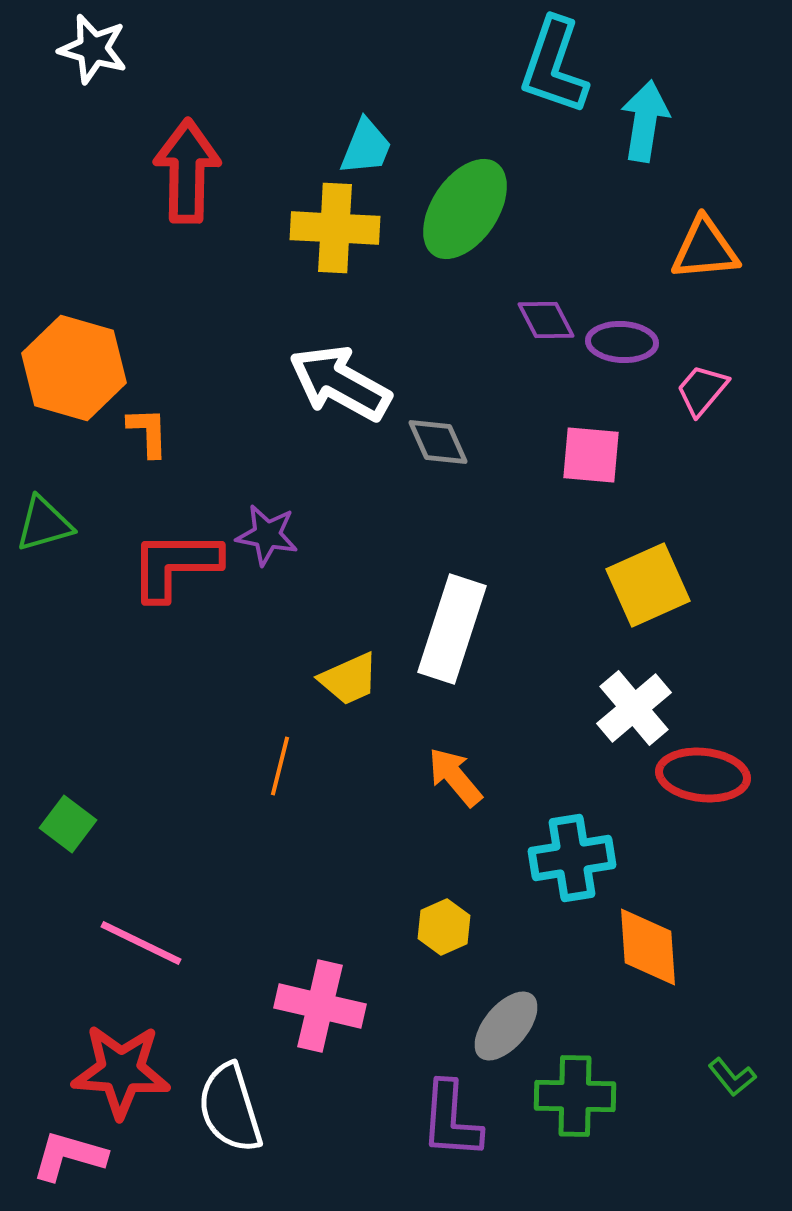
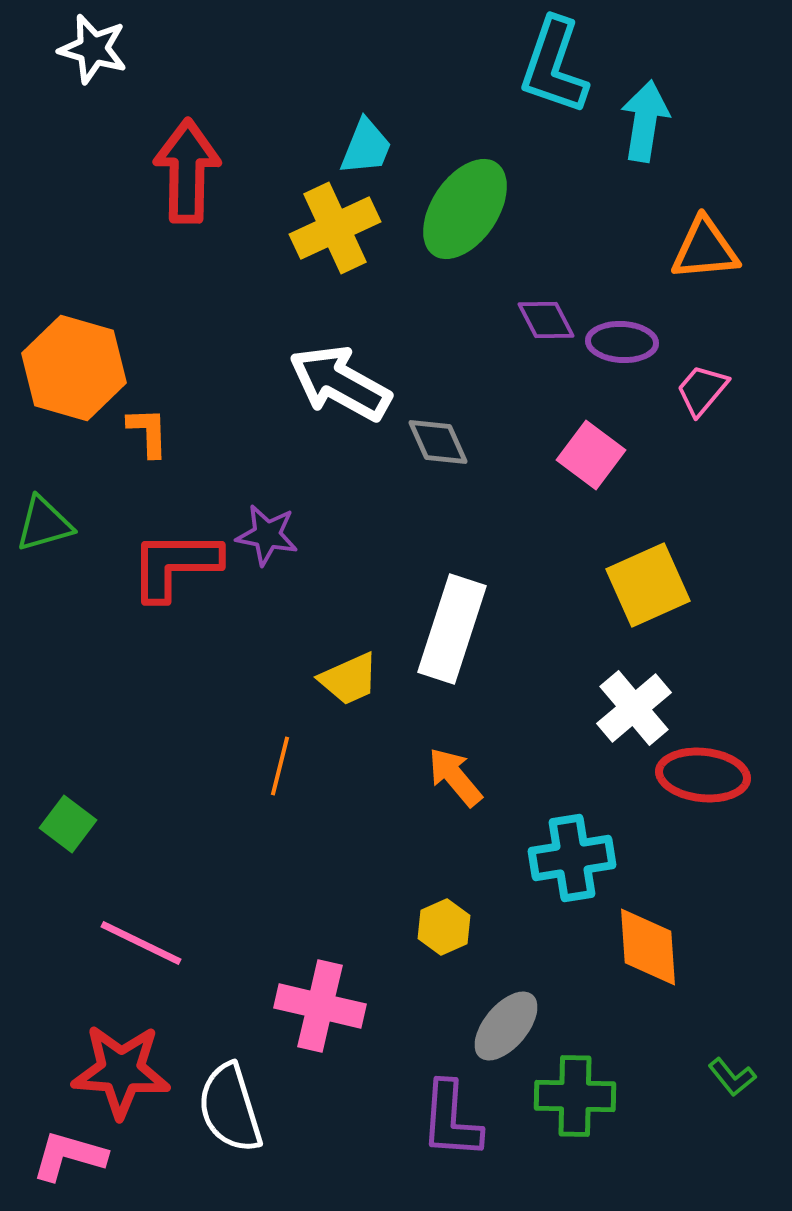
yellow cross: rotated 28 degrees counterclockwise
pink square: rotated 32 degrees clockwise
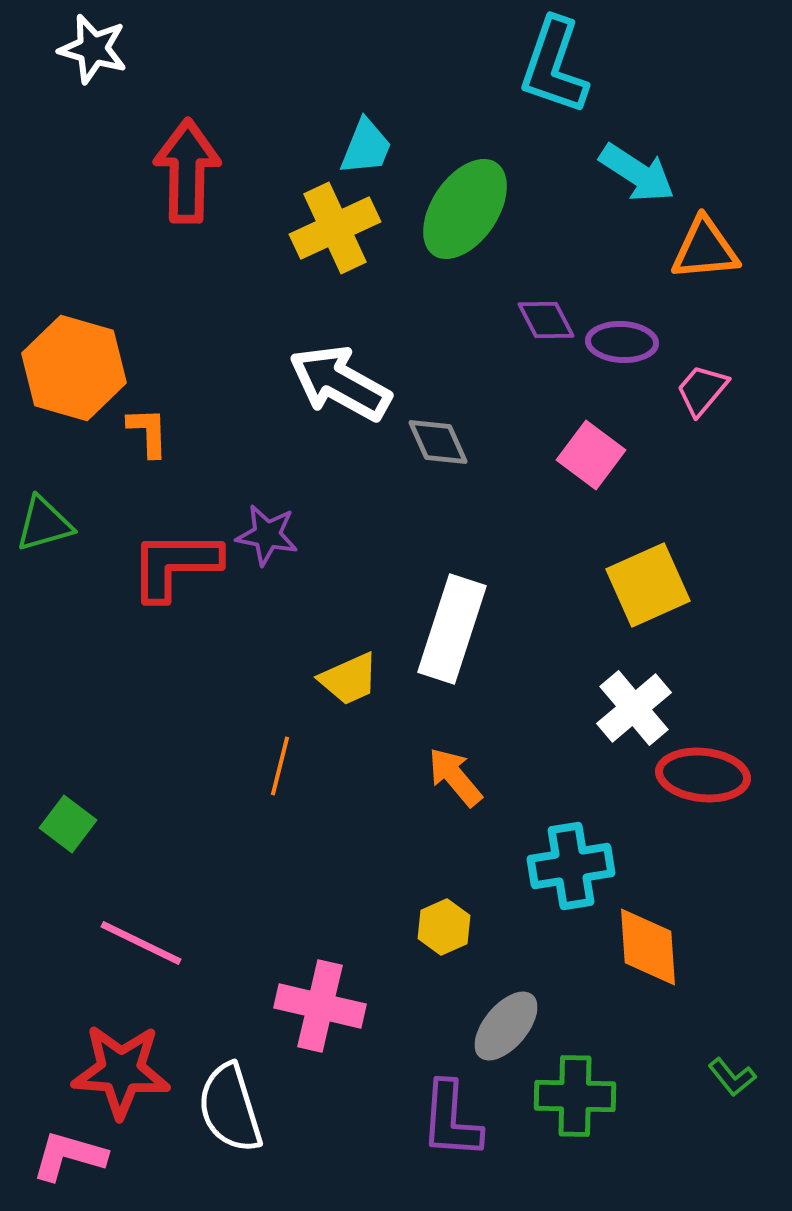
cyan arrow: moved 8 px left, 52 px down; rotated 114 degrees clockwise
cyan cross: moved 1 px left, 8 px down
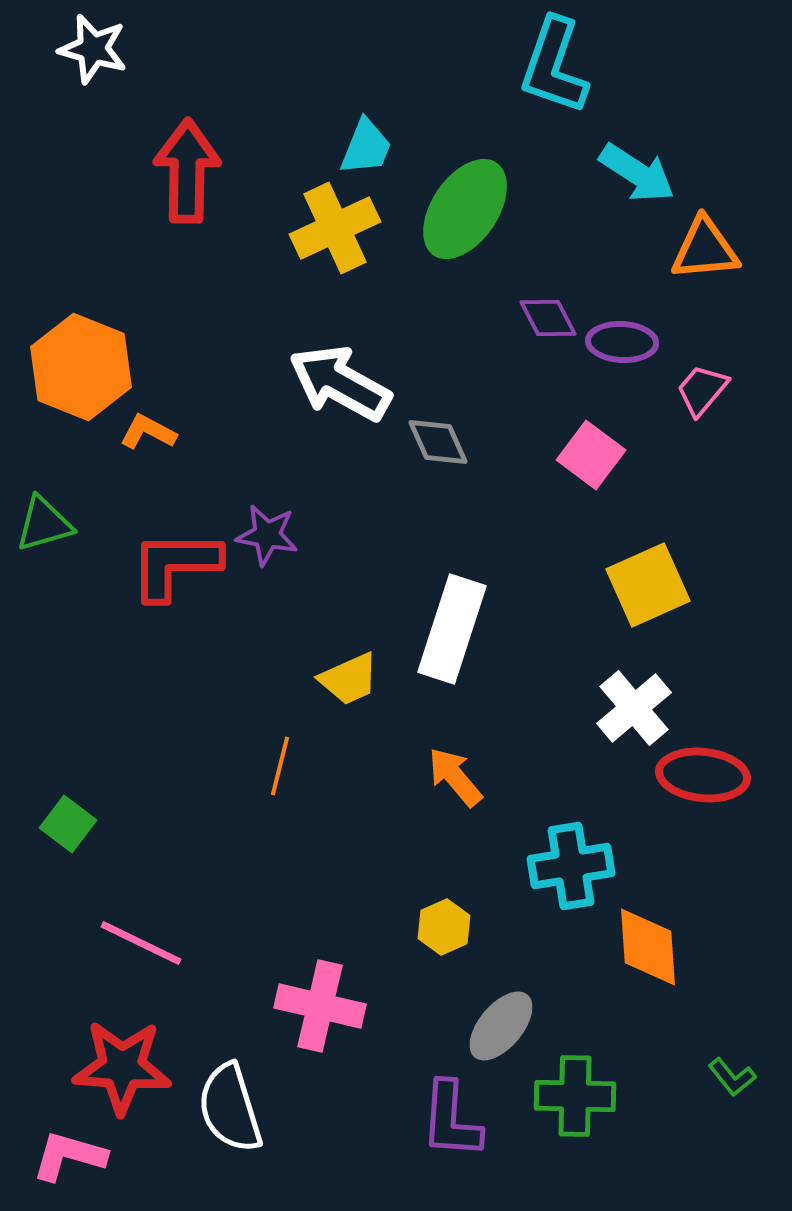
purple diamond: moved 2 px right, 2 px up
orange hexagon: moved 7 px right, 1 px up; rotated 6 degrees clockwise
orange L-shape: rotated 60 degrees counterclockwise
gray ellipse: moved 5 px left
red star: moved 1 px right, 4 px up
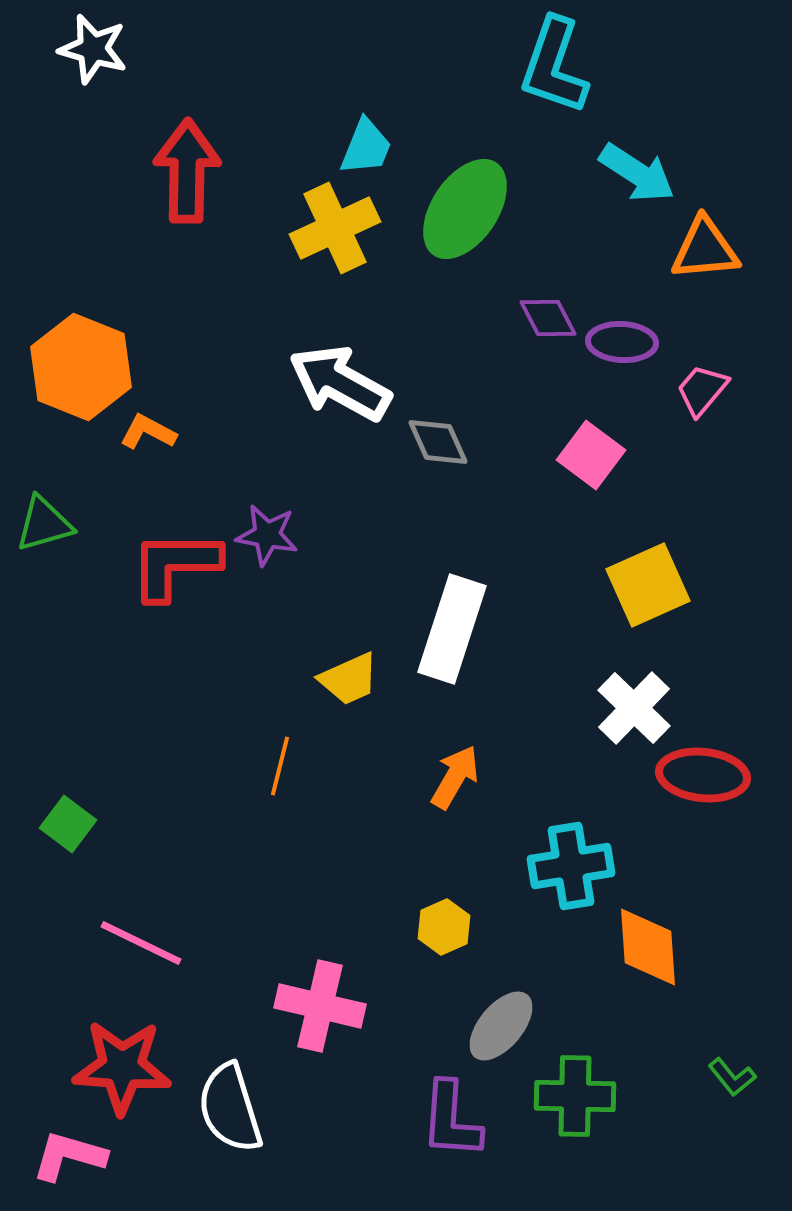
white cross: rotated 6 degrees counterclockwise
orange arrow: rotated 70 degrees clockwise
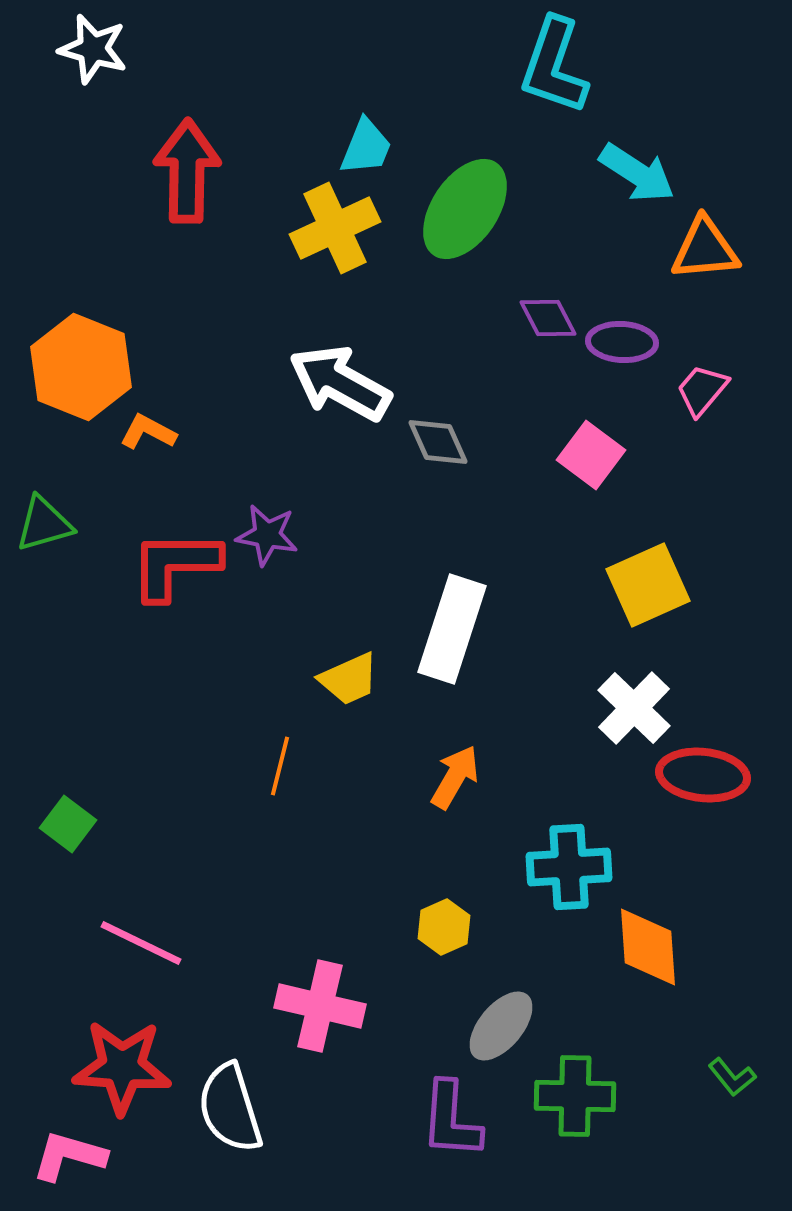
cyan cross: moved 2 px left, 1 px down; rotated 6 degrees clockwise
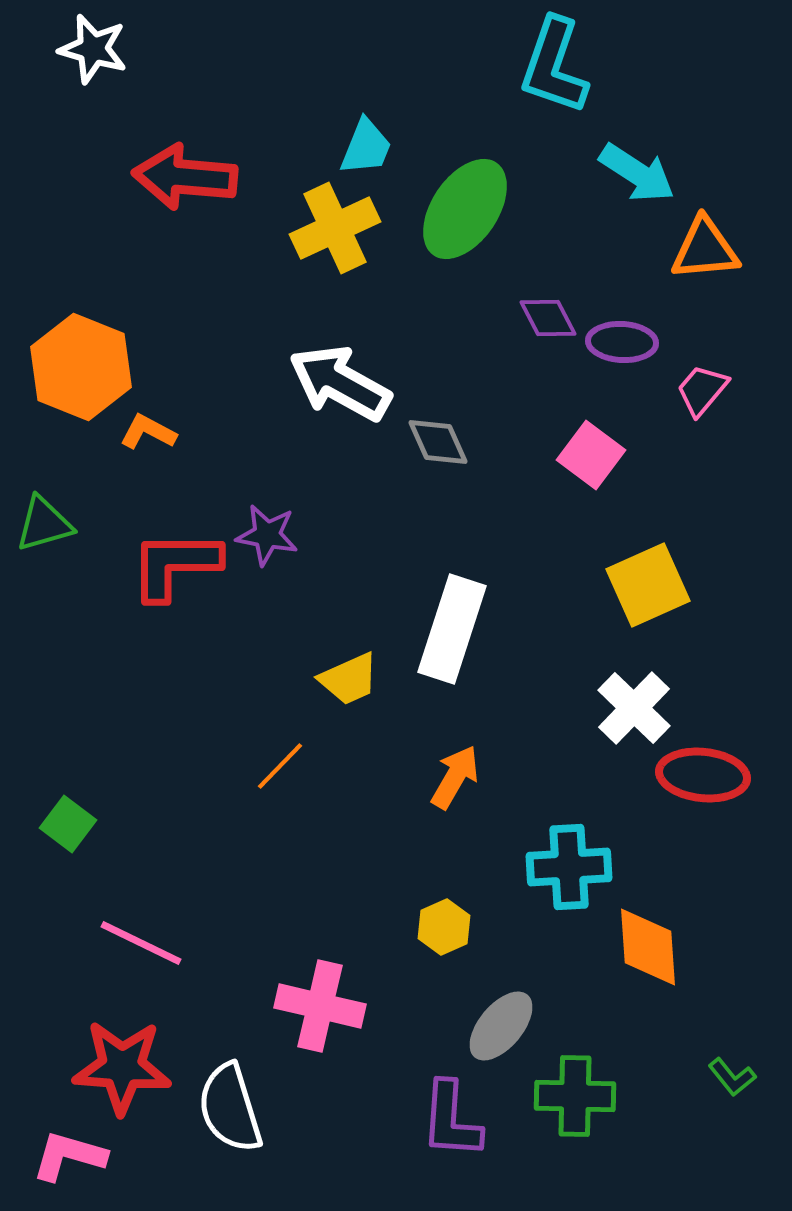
red arrow: moved 2 px left, 6 px down; rotated 86 degrees counterclockwise
orange line: rotated 30 degrees clockwise
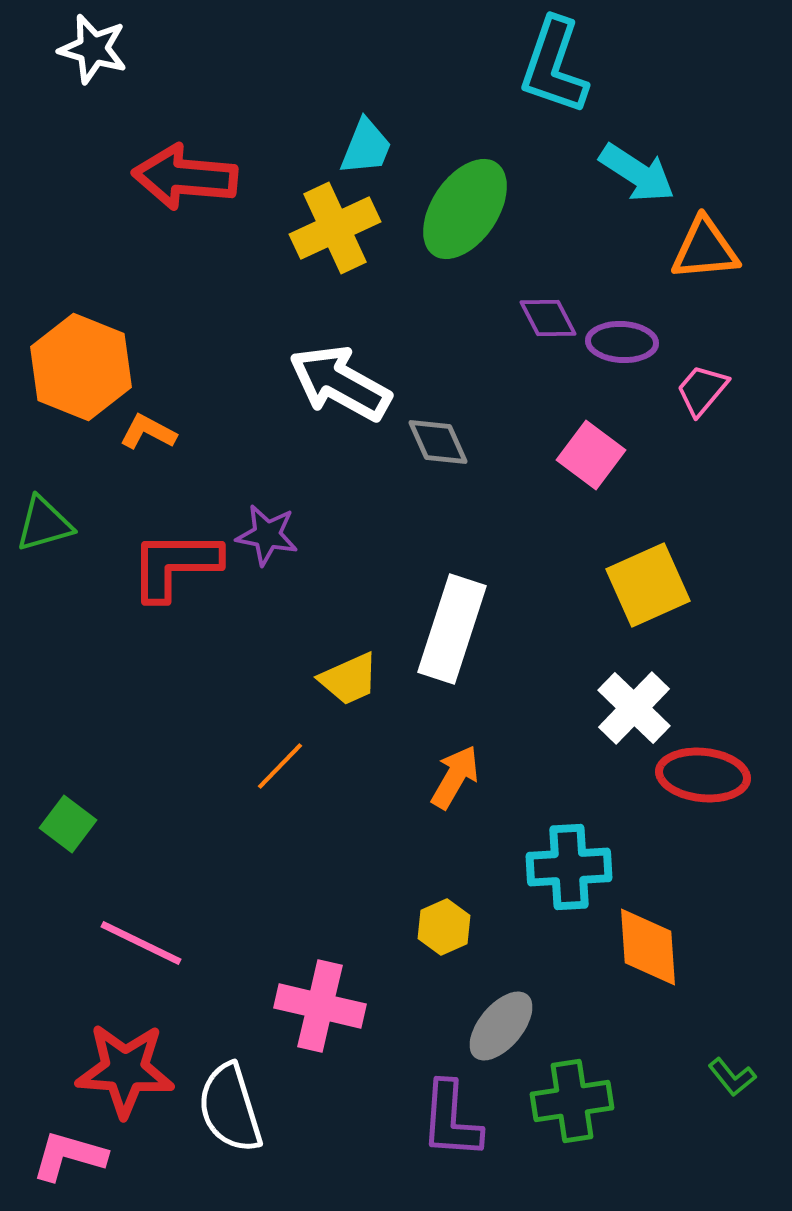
red star: moved 3 px right, 3 px down
green cross: moved 3 px left, 5 px down; rotated 10 degrees counterclockwise
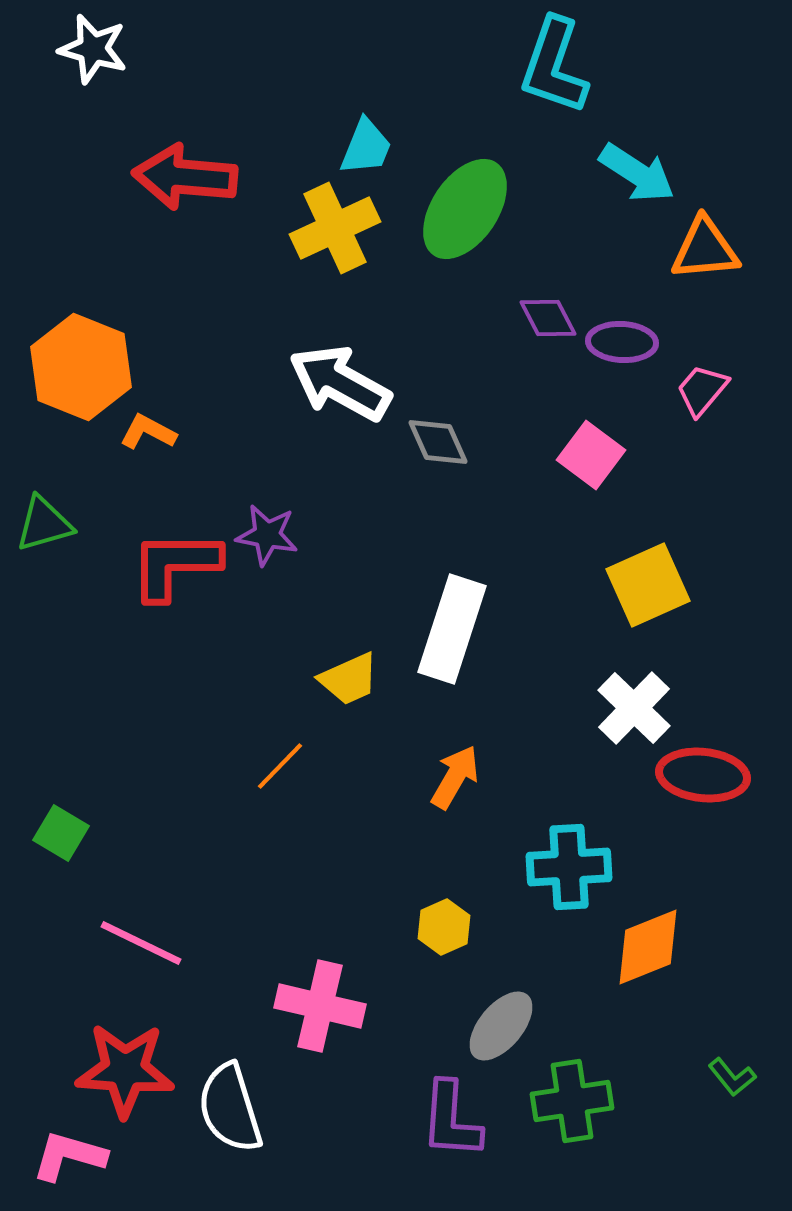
green square: moved 7 px left, 9 px down; rotated 6 degrees counterclockwise
orange diamond: rotated 72 degrees clockwise
